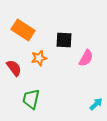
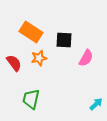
orange rectangle: moved 8 px right, 2 px down
red semicircle: moved 5 px up
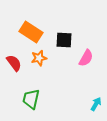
cyan arrow: rotated 16 degrees counterclockwise
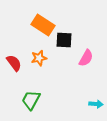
orange rectangle: moved 12 px right, 7 px up
green trapezoid: moved 1 px down; rotated 15 degrees clockwise
cyan arrow: rotated 64 degrees clockwise
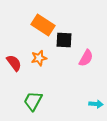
green trapezoid: moved 2 px right, 1 px down
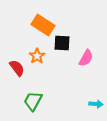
black square: moved 2 px left, 3 px down
orange star: moved 2 px left, 2 px up; rotated 21 degrees counterclockwise
red semicircle: moved 3 px right, 5 px down
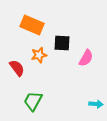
orange rectangle: moved 11 px left; rotated 10 degrees counterclockwise
orange star: moved 2 px right, 1 px up; rotated 21 degrees clockwise
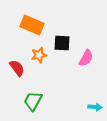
cyan arrow: moved 1 px left, 3 px down
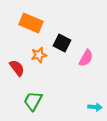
orange rectangle: moved 1 px left, 2 px up
black square: rotated 24 degrees clockwise
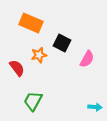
pink semicircle: moved 1 px right, 1 px down
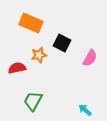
pink semicircle: moved 3 px right, 1 px up
red semicircle: rotated 66 degrees counterclockwise
cyan arrow: moved 10 px left, 3 px down; rotated 144 degrees counterclockwise
